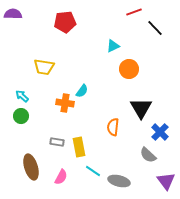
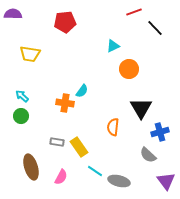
yellow trapezoid: moved 14 px left, 13 px up
blue cross: rotated 30 degrees clockwise
yellow rectangle: rotated 24 degrees counterclockwise
cyan line: moved 2 px right
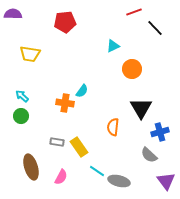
orange circle: moved 3 px right
gray semicircle: moved 1 px right
cyan line: moved 2 px right
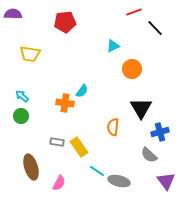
pink semicircle: moved 2 px left, 6 px down
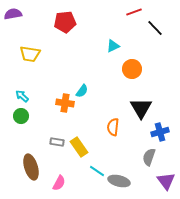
purple semicircle: rotated 12 degrees counterclockwise
gray semicircle: moved 2 px down; rotated 66 degrees clockwise
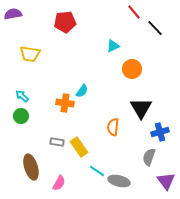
red line: rotated 70 degrees clockwise
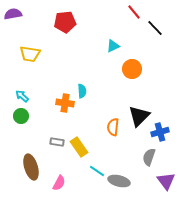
cyan semicircle: rotated 40 degrees counterclockwise
black triangle: moved 2 px left, 8 px down; rotated 15 degrees clockwise
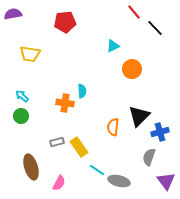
gray rectangle: rotated 24 degrees counterclockwise
cyan line: moved 1 px up
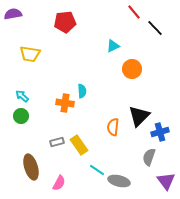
yellow rectangle: moved 2 px up
